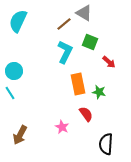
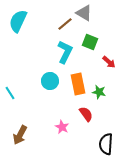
brown line: moved 1 px right
cyan circle: moved 36 px right, 10 px down
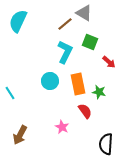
red semicircle: moved 1 px left, 3 px up
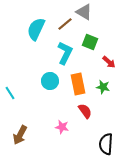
gray triangle: moved 1 px up
cyan semicircle: moved 18 px right, 8 px down
cyan L-shape: moved 1 px down
green star: moved 4 px right, 5 px up
pink star: rotated 16 degrees counterclockwise
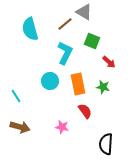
cyan semicircle: moved 6 px left; rotated 40 degrees counterclockwise
green square: moved 2 px right, 1 px up
cyan line: moved 6 px right, 3 px down
brown arrow: moved 8 px up; rotated 102 degrees counterclockwise
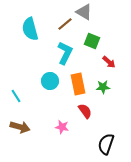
green star: rotated 16 degrees counterclockwise
black semicircle: rotated 15 degrees clockwise
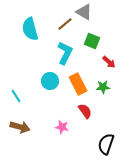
orange rectangle: rotated 15 degrees counterclockwise
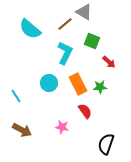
cyan semicircle: rotated 35 degrees counterclockwise
cyan circle: moved 1 px left, 2 px down
green star: moved 3 px left
brown arrow: moved 2 px right, 3 px down; rotated 12 degrees clockwise
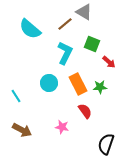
green square: moved 3 px down
